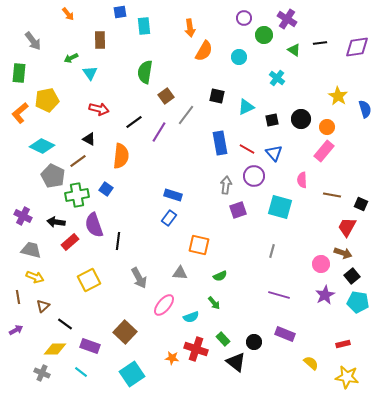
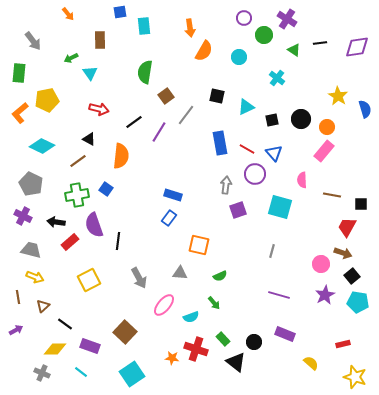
gray pentagon at (53, 176): moved 22 px left, 8 px down
purple circle at (254, 176): moved 1 px right, 2 px up
black square at (361, 204): rotated 24 degrees counterclockwise
yellow star at (347, 377): moved 8 px right; rotated 10 degrees clockwise
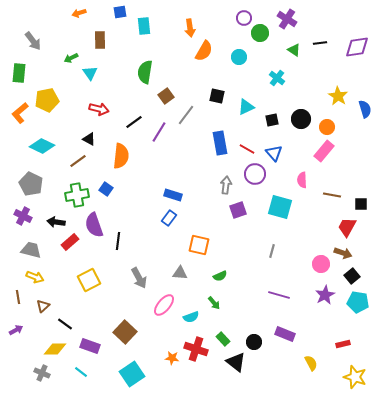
orange arrow at (68, 14): moved 11 px right, 1 px up; rotated 112 degrees clockwise
green circle at (264, 35): moved 4 px left, 2 px up
yellow semicircle at (311, 363): rotated 21 degrees clockwise
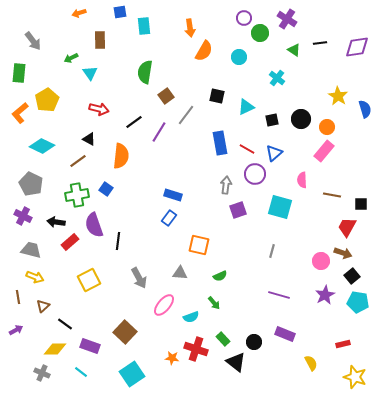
yellow pentagon at (47, 100): rotated 20 degrees counterclockwise
blue triangle at (274, 153): rotated 30 degrees clockwise
pink circle at (321, 264): moved 3 px up
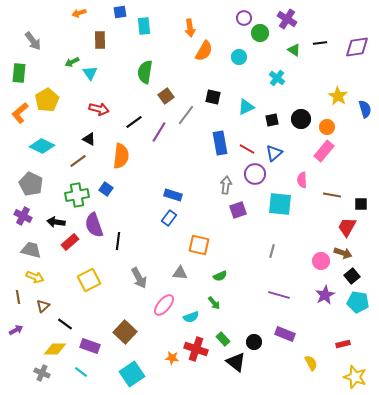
green arrow at (71, 58): moved 1 px right, 4 px down
black square at (217, 96): moved 4 px left, 1 px down
cyan square at (280, 207): moved 3 px up; rotated 10 degrees counterclockwise
